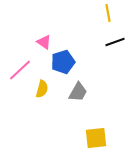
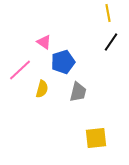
black line: moved 4 px left; rotated 36 degrees counterclockwise
gray trapezoid: rotated 15 degrees counterclockwise
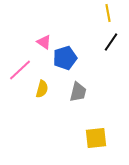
blue pentagon: moved 2 px right, 4 px up
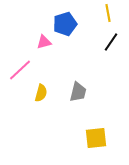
pink triangle: rotated 49 degrees counterclockwise
blue pentagon: moved 34 px up
yellow semicircle: moved 1 px left, 4 px down
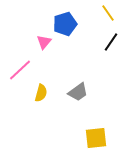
yellow line: rotated 24 degrees counterclockwise
pink triangle: rotated 35 degrees counterclockwise
gray trapezoid: rotated 40 degrees clockwise
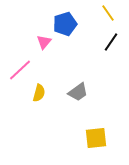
yellow semicircle: moved 2 px left
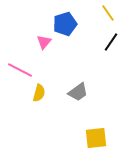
pink line: rotated 70 degrees clockwise
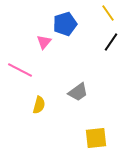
yellow semicircle: moved 12 px down
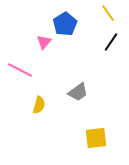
blue pentagon: rotated 15 degrees counterclockwise
